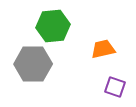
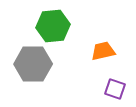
orange trapezoid: moved 2 px down
purple square: moved 2 px down
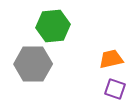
orange trapezoid: moved 8 px right, 8 px down
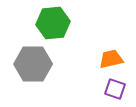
green hexagon: moved 3 px up
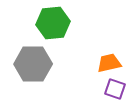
orange trapezoid: moved 2 px left, 4 px down
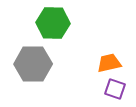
green hexagon: rotated 8 degrees clockwise
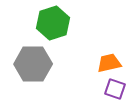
green hexagon: rotated 20 degrees counterclockwise
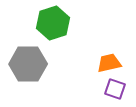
gray hexagon: moved 5 px left
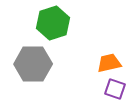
gray hexagon: moved 5 px right
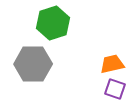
orange trapezoid: moved 3 px right, 1 px down
